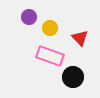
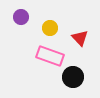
purple circle: moved 8 px left
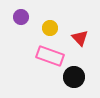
black circle: moved 1 px right
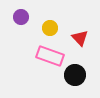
black circle: moved 1 px right, 2 px up
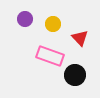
purple circle: moved 4 px right, 2 px down
yellow circle: moved 3 px right, 4 px up
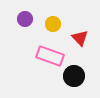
black circle: moved 1 px left, 1 px down
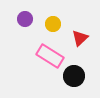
red triangle: rotated 30 degrees clockwise
pink rectangle: rotated 12 degrees clockwise
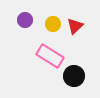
purple circle: moved 1 px down
red triangle: moved 5 px left, 12 px up
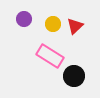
purple circle: moved 1 px left, 1 px up
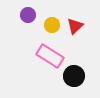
purple circle: moved 4 px right, 4 px up
yellow circle: moved 1 px left, 1 px down
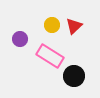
purple circle: moved 8 px left, 24 px down
red triangle: moved 1 px left
